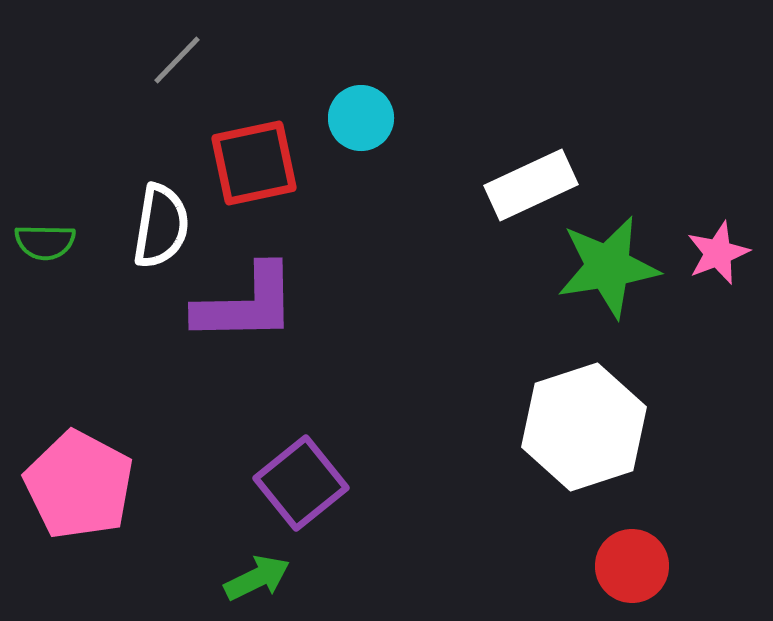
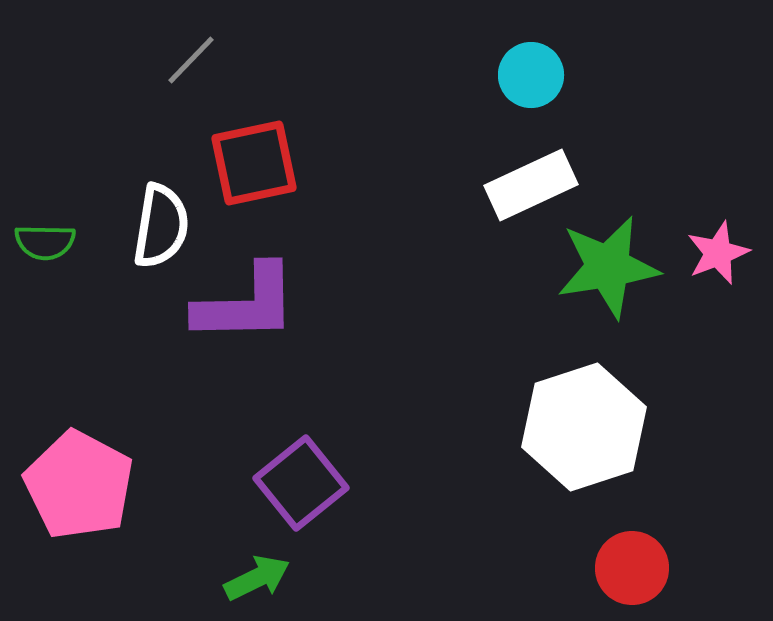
gray line: moved 14 px right
cyan circle: moved 170 px right, 43 px up
red circle: moved 2 px down
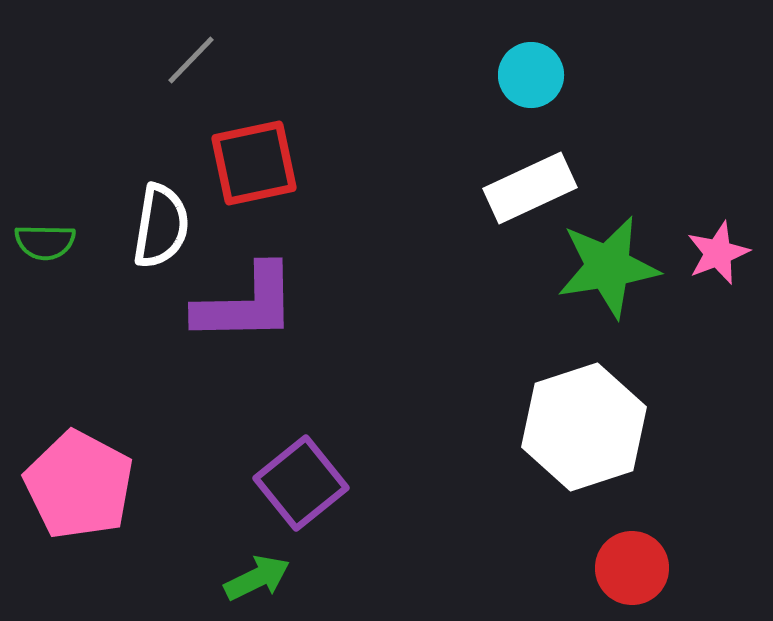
white rectangle: moved 1 px left, 3 px down
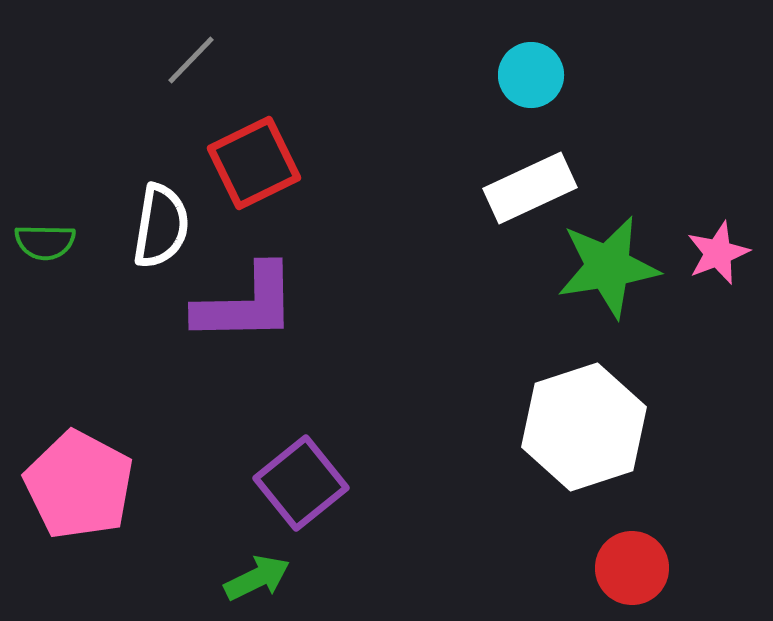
red square: rotated 14 degrees counterclockwise
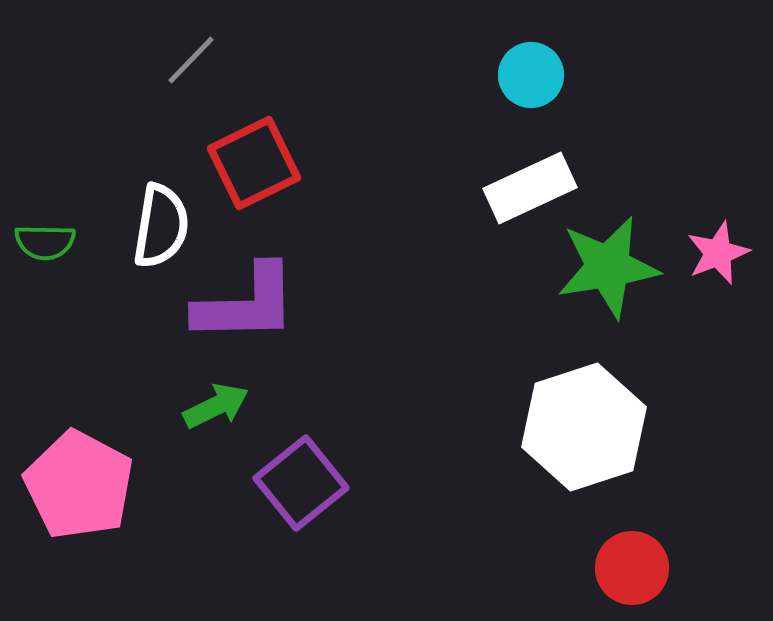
green arrow: moved 41 px left, 172 px up
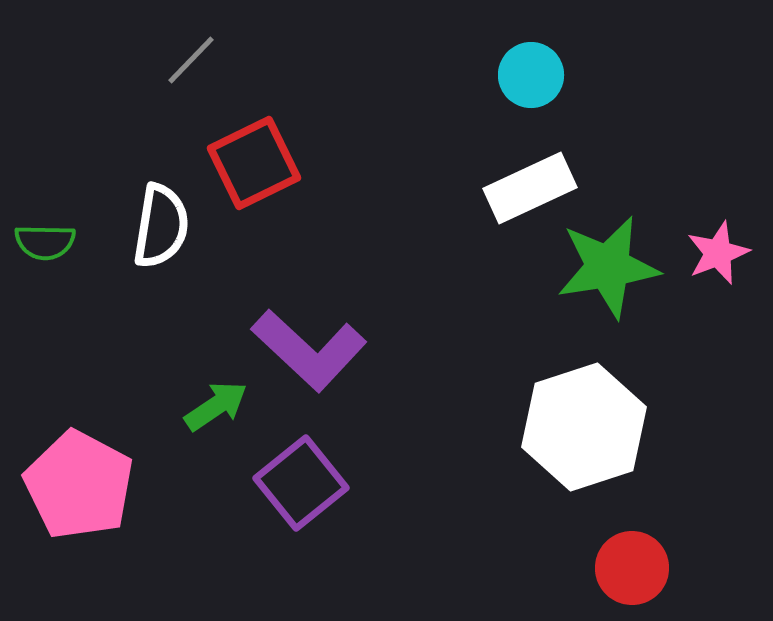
purple L-shape: moved 63 px right, 46 px down; rotated 44 degrees clockwise
green arrow: rotated 8 degrees counterclockwise
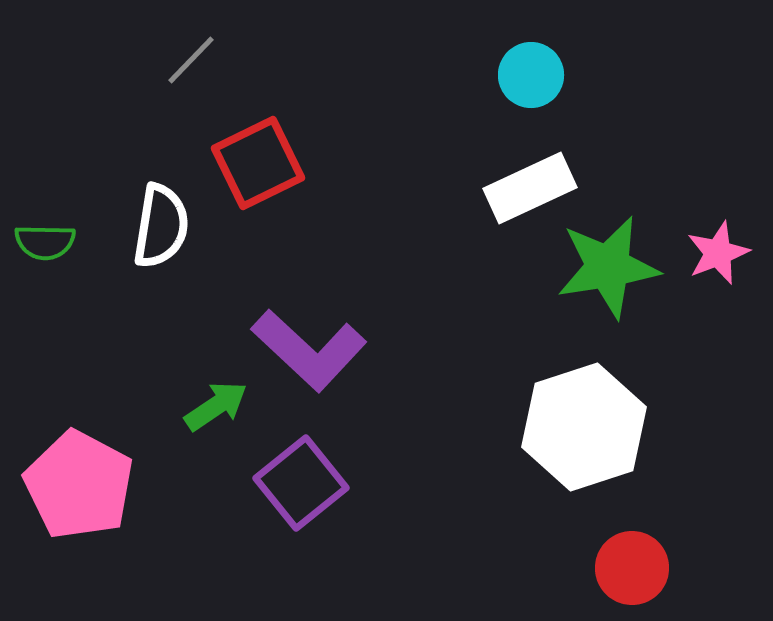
red square: moved 4 px right
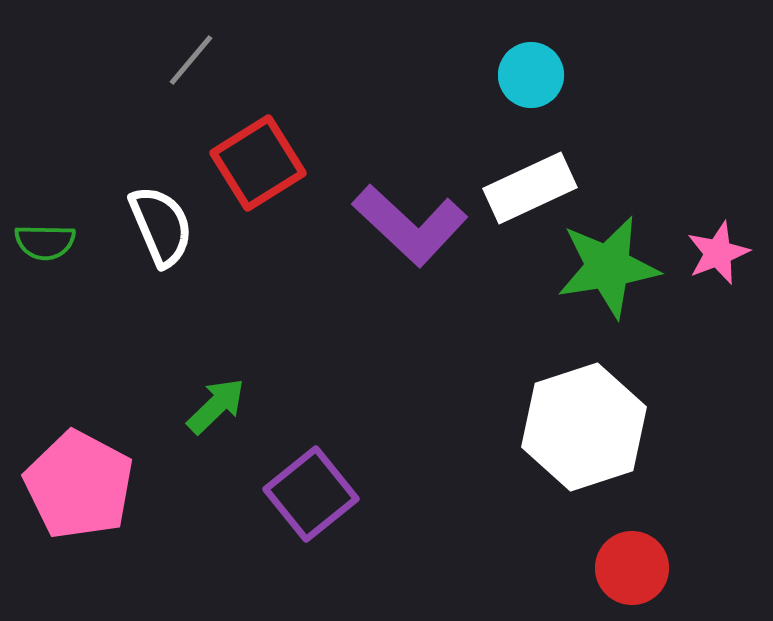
gray line: rotated 4 degrees counterclockwise
red square: rotated 6 degrees counterclockwise
white semicircle: rotated 32 degrees counterclockwise
purple L-shape: moved 101 px right, 125 px up
green arrow: rotated 10 degrees counterclockwise
purple square: moved 10 px right, 11 px down
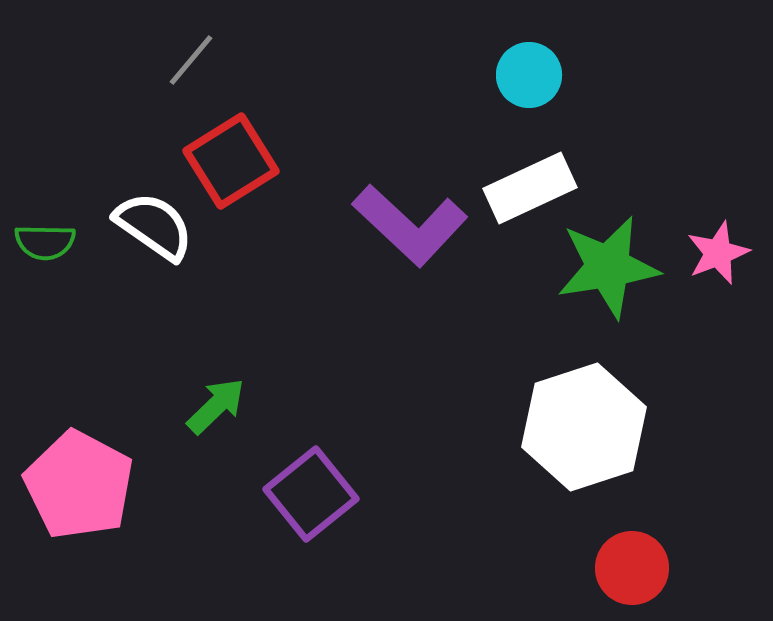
cyan circle: moved 2 px left
red square: moved 27 px left, 2 px up
white semicircle: moved 7 px left; rotated 32 degrees counterclockwise
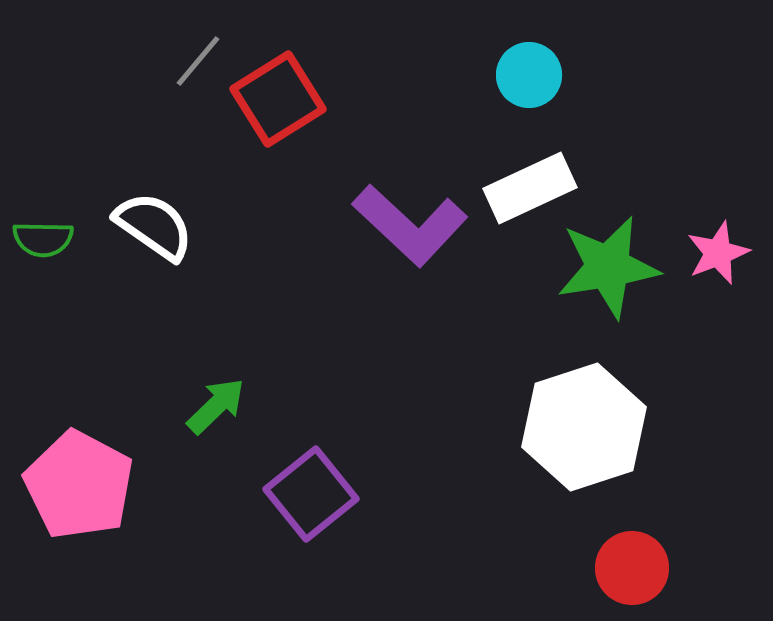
gray line: moved 7 px right, 1 px down
red square: moved 47 px right, 62 px up
green semicircle: moved 2 px left, 3 px up
